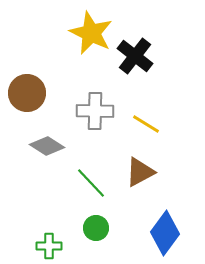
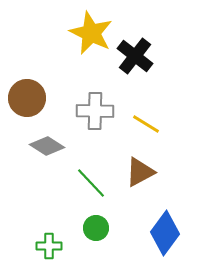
brown circle: moved 5 px down
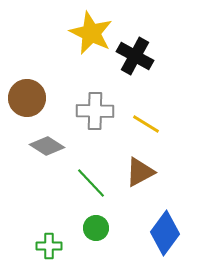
black cross: rotated 9 degrees counterclockwise
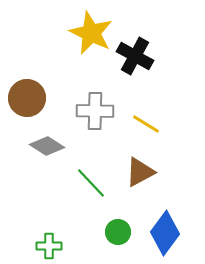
green circle: moved 22 px right, 4 px down
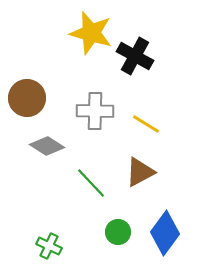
yellow star: rotated 9 degrees counterclockwise
green cross: rotated 25 degrees clockwise
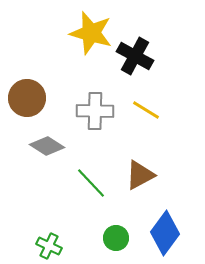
yellow line: moved 14 px up
brown triangle: moved 3 px down
green circle: moved 2 px left, 6 px down
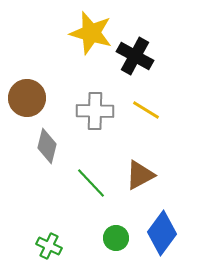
gray diamond: rotated 72 degrees clockwise
blue diamond: moved 3 px left
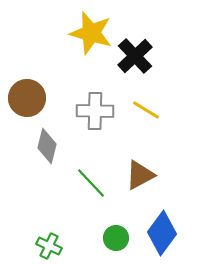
black cross: rotated 18 degrees clockwise
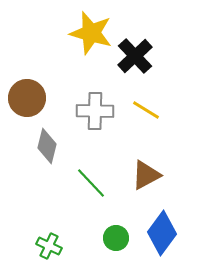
brown triangle: moved 6 px right
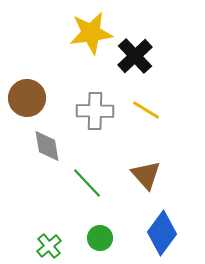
yellow star: rotated 24 degrees counterclockwise
gray diamond: rotated 24 degrees counterclockwise
brown triangle: rotated 44 degrees counterclockwise
green line: moved 4 px left
green circle: moved 16 px left
green cross: rotated 25 degrees clockwise
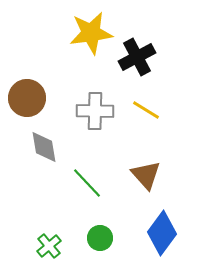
black cross: moved 2 px right, 1 px down; rotated 15 degrees clockwise
gray diamond: moved 3 px left, 1 px down
